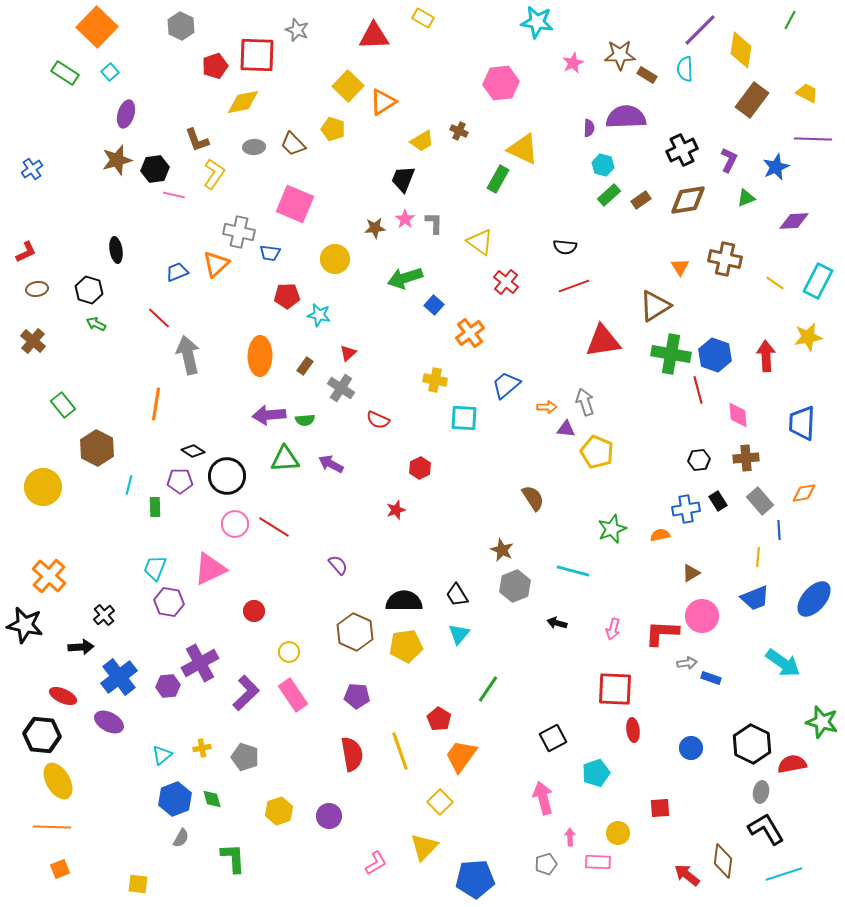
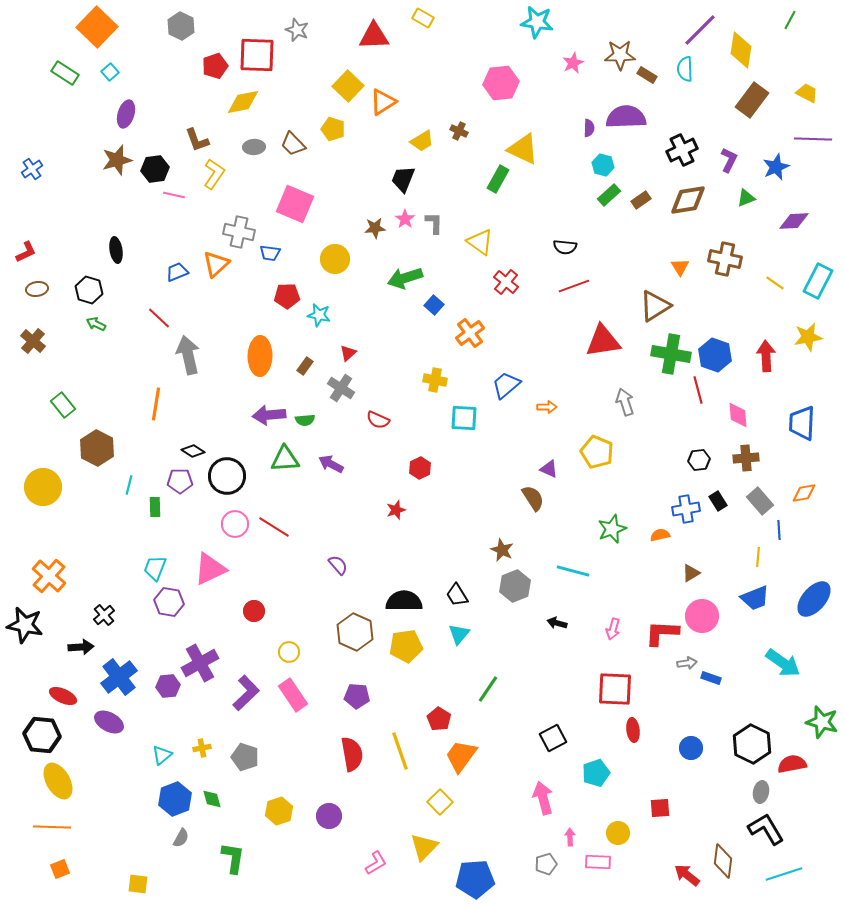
gray arrow at (585, 402): moved 40 px right
purple triangle at (566, 429): moved 17 px left, 40 px down; rotated 18 degrees clockwise
green L-shape at (233, 858): rotated 12 degrees clockwise
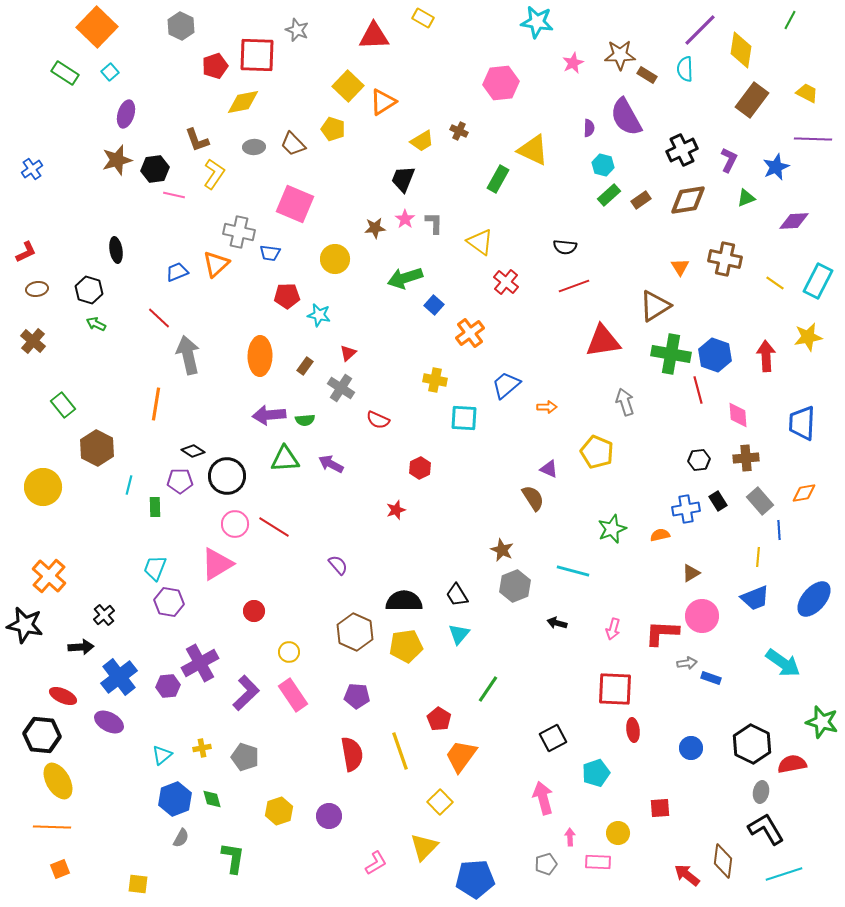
purple semicircle at (626, 117): rotated 117 degrees counterclockwise
yellow triangle at (523, 149): moved 10 px right, 1 px down
pink triangle at (210, 569): moved 7 px right, 5 px up; rotated 6 degrees counterclockwise
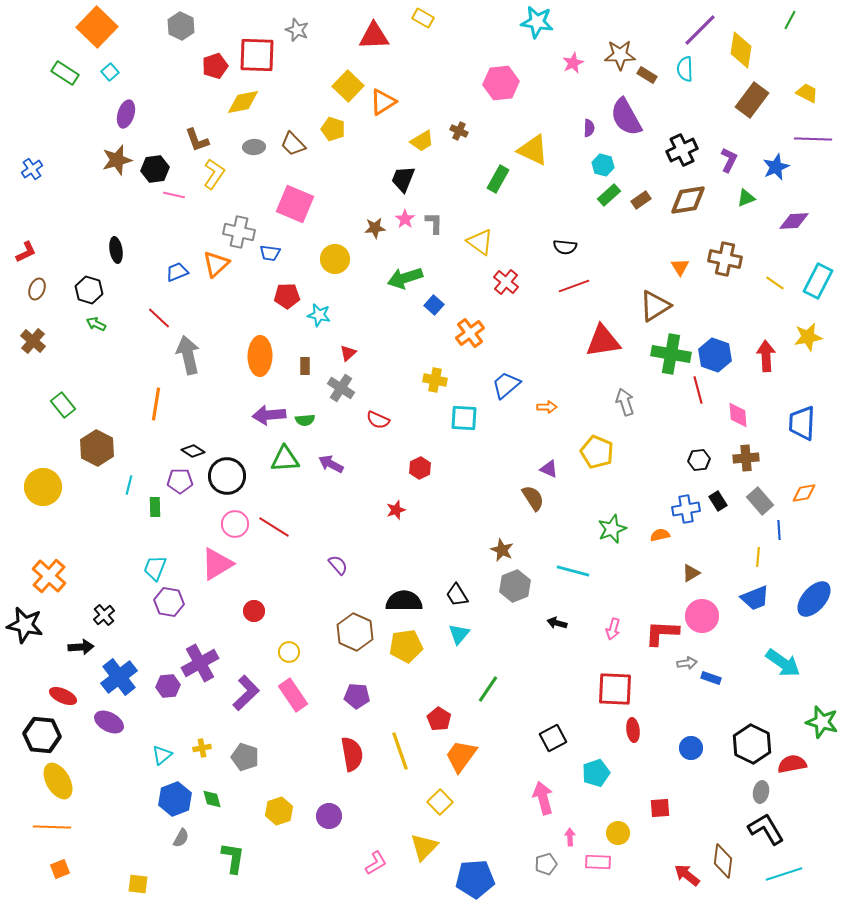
brown ellipse at (37, 289): rotated 60 degrees counterclockwise
brown rectangle at (305, 366): rotated 36 degrees counterclockwise
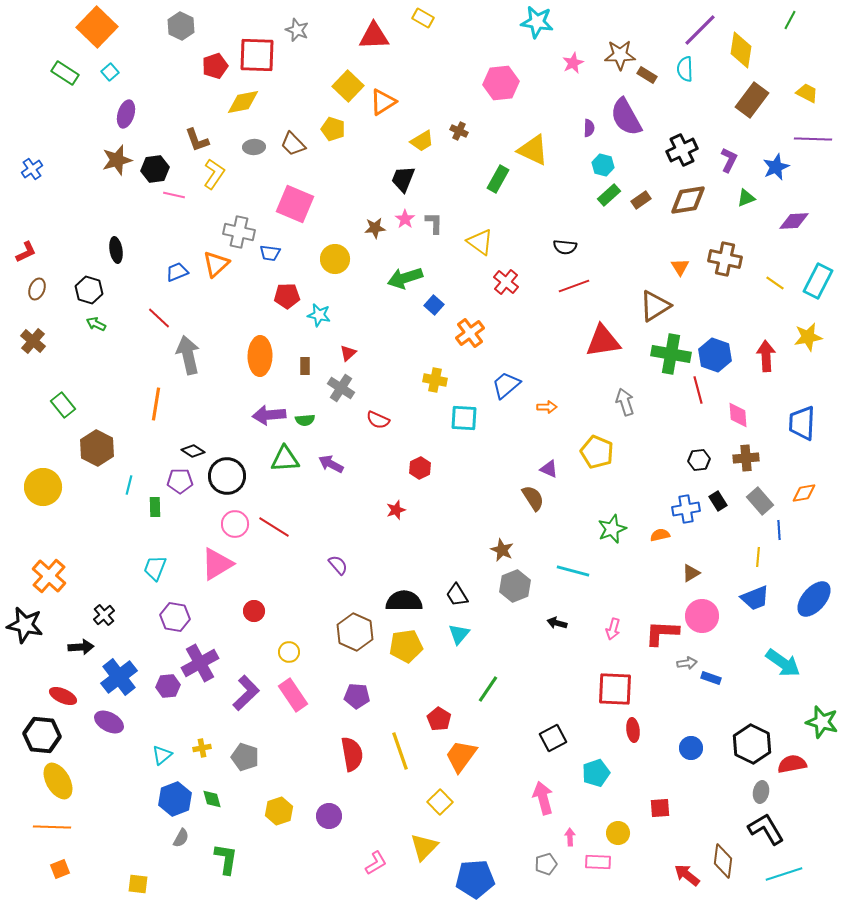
purple hexagon at (169, 602): moved 6 px right, 15 px down
green L-shape at (233, 858): moved 7 px left, 1 px down
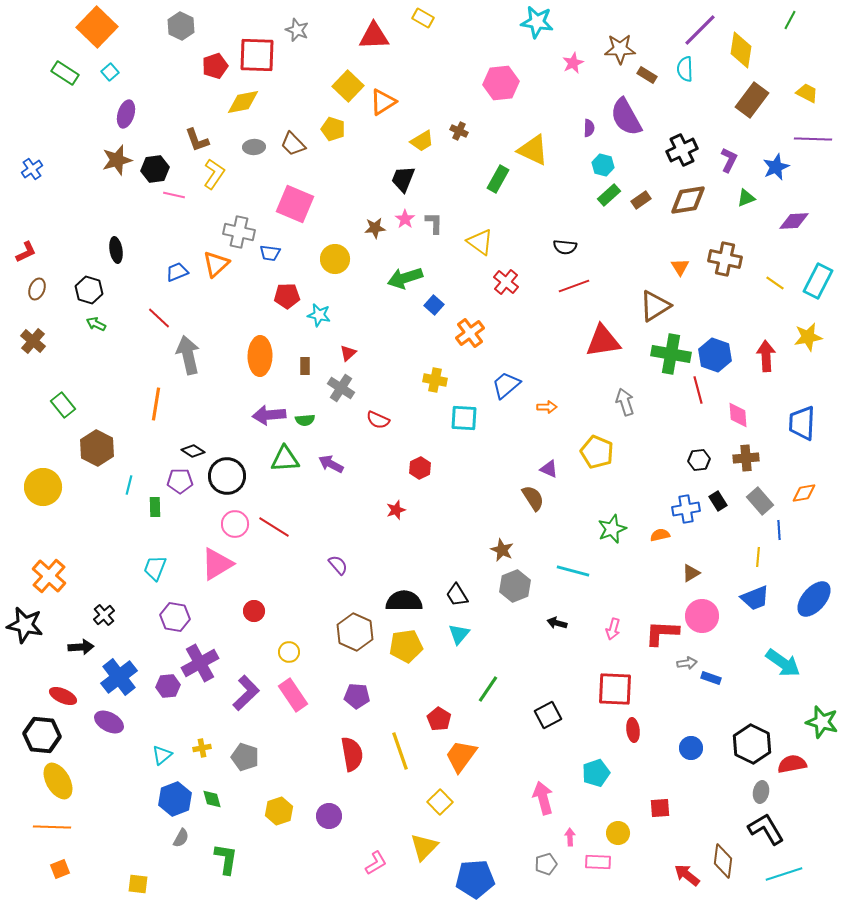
brown star at (620, 55): moved 6 px up
black square at (553, 738): moved 5 px left, 23 px up
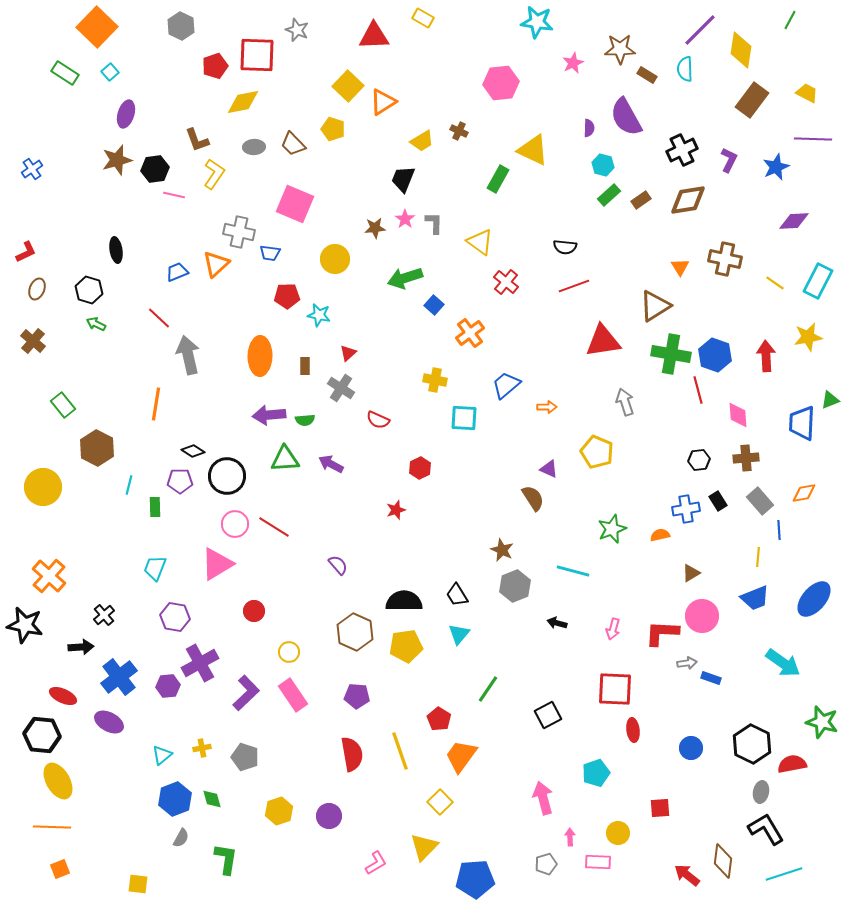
green triangle at (746, 198): moved 84 px right, 202 px down
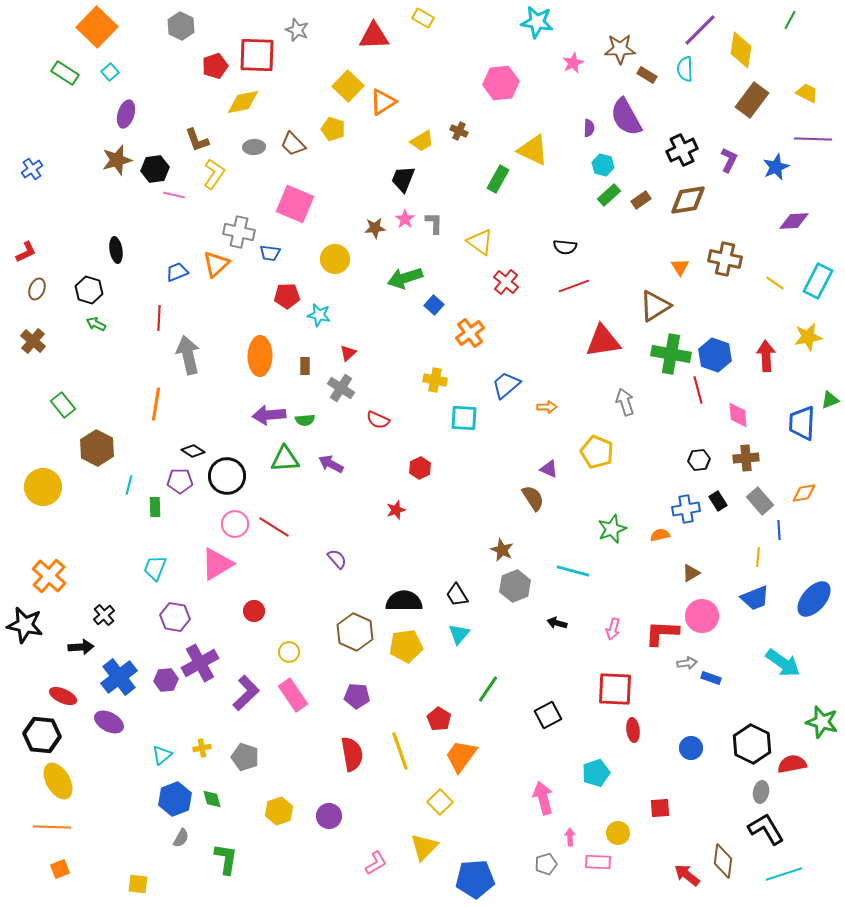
red line at (159, 318): rotated 50 degrees clockwise
purple semicircle at (338, 565): moved 1 px left, 6 px up
purple hexagon at (168, 686): moved 2 px left, 6 px up
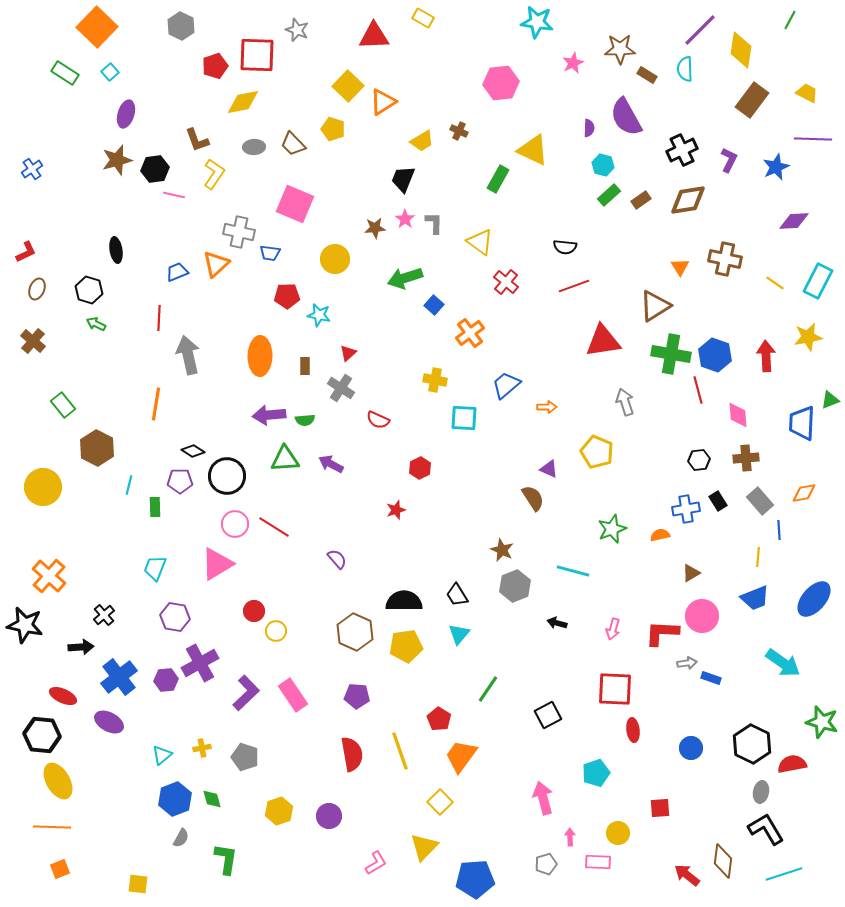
yellow circle at (289, 652): moved 13 px left, 21 px up
